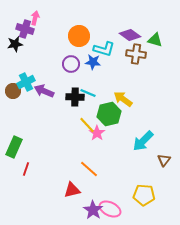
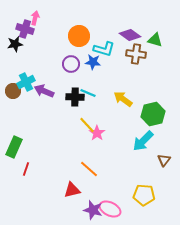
green hexagon: moved 44 px right
purple star: rotated 18 degrees counterclockwise
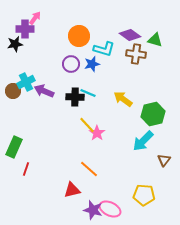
pink arrow: rotated 24 degrees clockwise
purple cross: rotated 18 degrees counterclockwise
blue star: moved 1 px left, 2 px down; rotated 21 degrees counterclockwise
